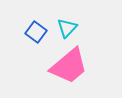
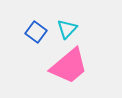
cyan triangle: moved 1 px down
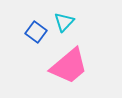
cyan triangle: moved 3 px left, 7 px up
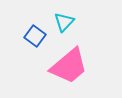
blue square: moved 1 px left, 4 px down
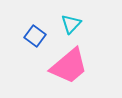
cyan triangle: moved 7 px right, 2 px down
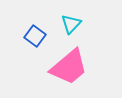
pink trapezoid: moved 1 px down
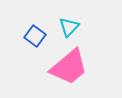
cyan triangle: moved 2 px left, 3 px down
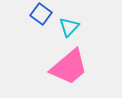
blue square: moved 6 px right, 22 px up
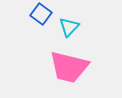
pink trapezoid: rotated 54 degrees clockwise
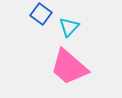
pink trapezoid: rotated 27 degrees clockwise
